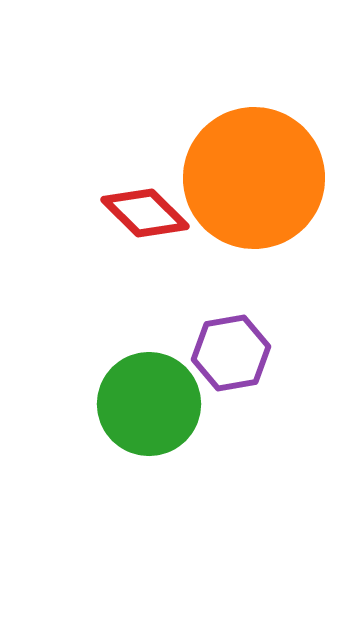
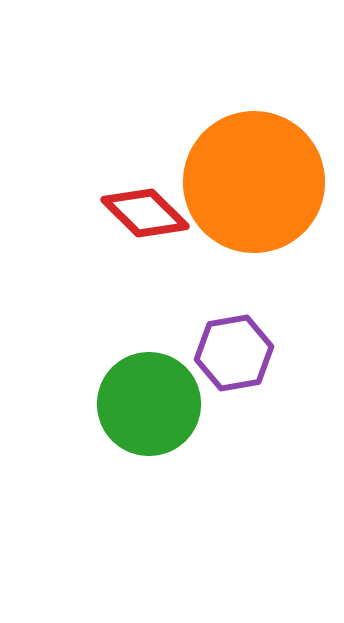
orange circle: moved 4 px down
purple hexagon: moved 3 px right
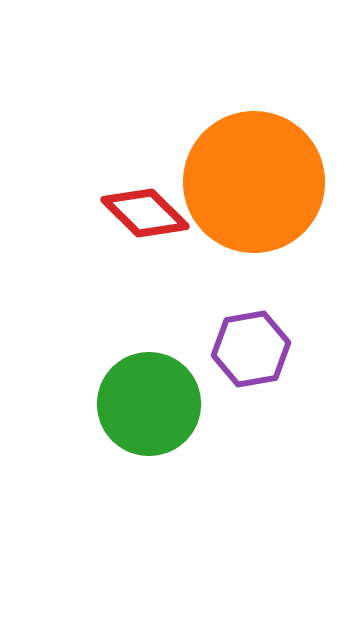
purple hexagon: moved 17 px right, 4 px up
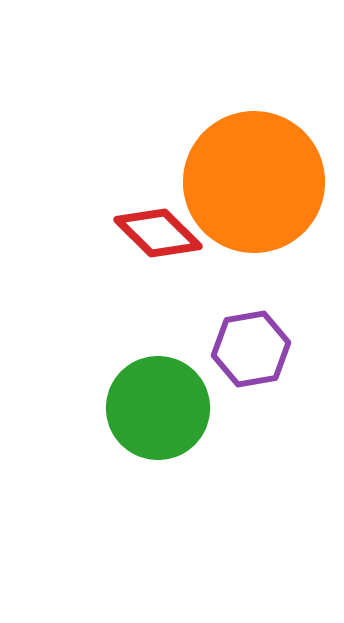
red diamond: moved 13 px right, 20 px down
green circle: moved 9 px right, 4 px down
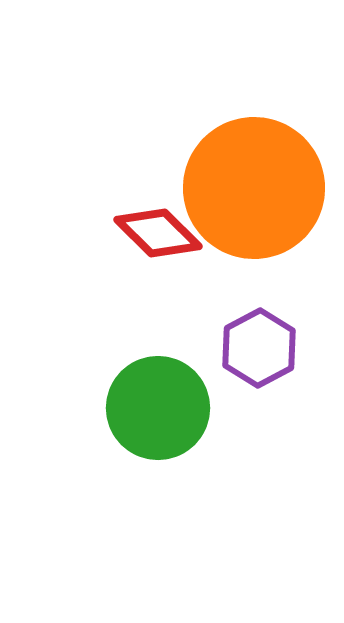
orange circle: moved 6 px down
purple hexagon: moved 8 px right, 1 px up; rotated 18 degrees counterclockwise
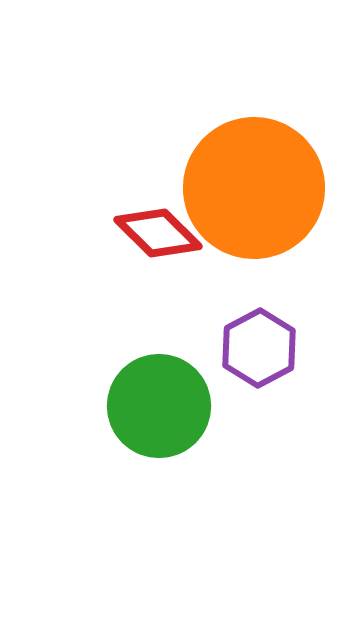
green circle: moved 1 px right, 2 px up
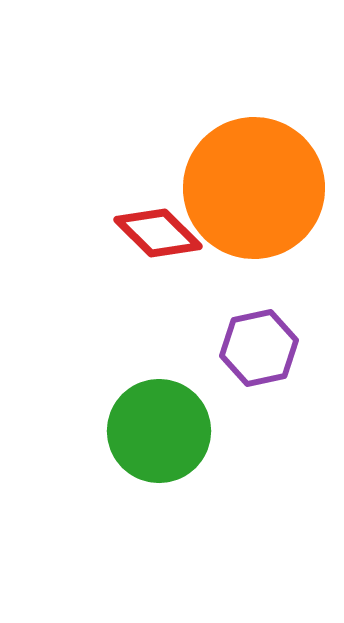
purple hexagon: rotated 16 degrees clockwise
green circle: moved 25 px down
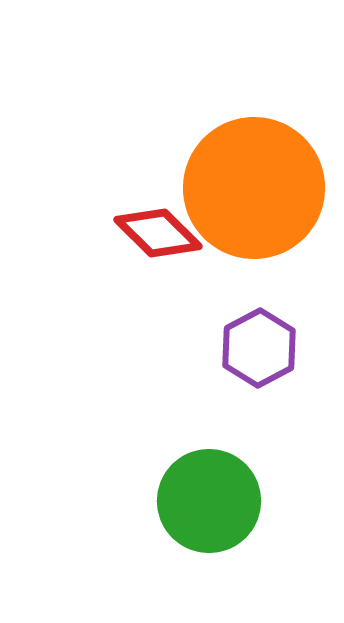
purple hexagon: rotated 16 degrees counterclockwise
green circle: moved 50 px right, 70 px down
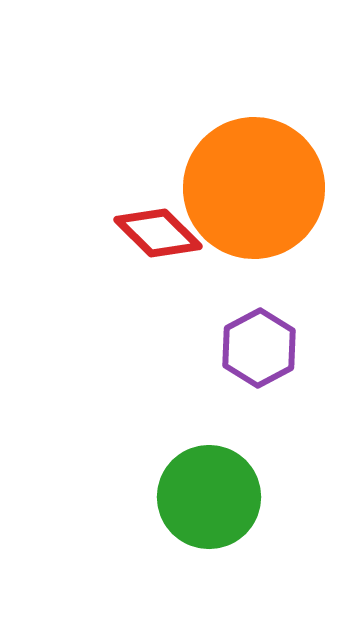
green circle: moved 4 px up
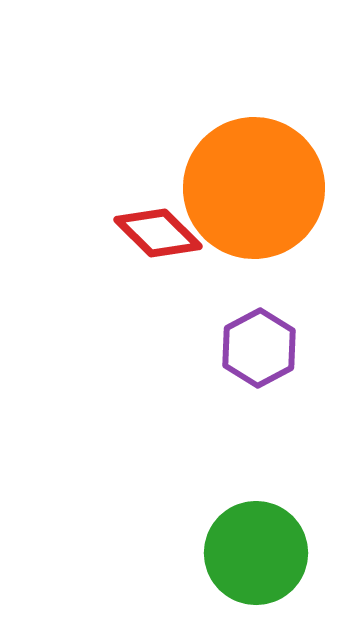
green circle: moved 47 px right, 56 px down
